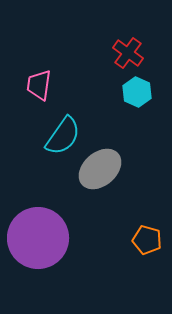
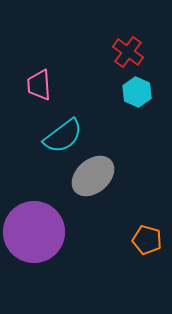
red cross: moved 1 px up
pink trapezoid: rotated 12 degrees counterclockwise
cyan semicircle: rotated 18 degrees clockwise
gray ellipse: moved 7 px left, 7 px down
purple circle: moved 4 px left, 6 px up
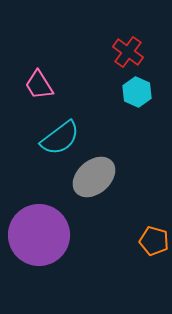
pink trapezoid: rotated 28 degrees counterclockwise
cyan semicircle: moved 3 px left, 2 px down
gray ellipse: moved 1 px right, 1 px down
purple circle: moved 5 px right, 3 px down
orange pentagon: moved 7 px right, 1 px down
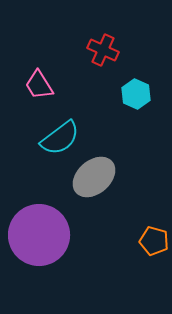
red cross: moved 25 px left, 2 px up; rotated 12 degrees counterclockwise
cyan hexagon: moved 1 px left, 2 px down
